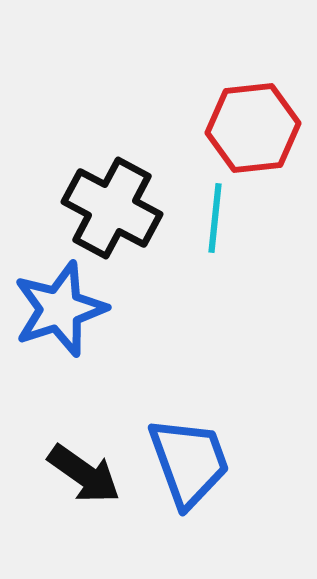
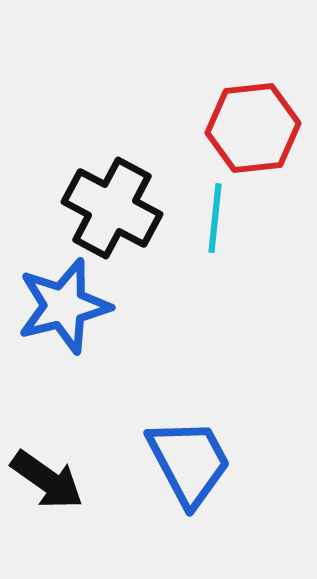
blue star: moved 4 px right, 3 px up; rotated 4 degrees clockwise
blue trapezoid: rotated 8 degrees counterclockwise
black arrow: moved 37 px left, 6 px down
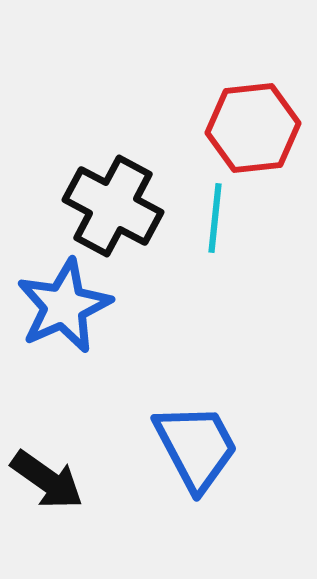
black cross: moved 1 px right, 2 px up
blue star: rotated 10 degrees counterclockwise
blue trapezoid: moved 7 px right, 15 px up
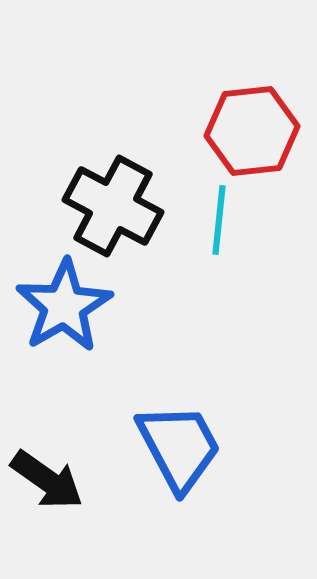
red hexagon: moved 1 px left, 3 px down
cyan line: moved 4 px right, 2 px down
blue star: rotated 6 degrees counterclockwise
blue trapezoid: moved 17 px left
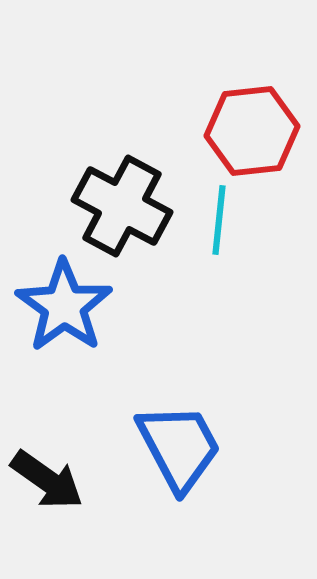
black cross: moved 9 px right
blue star: rotated 6 degrees counterclockwise
